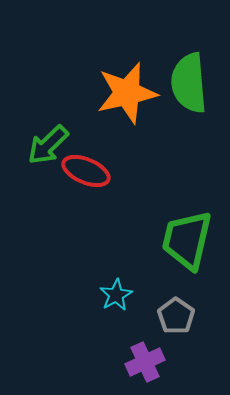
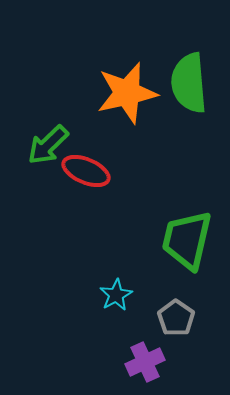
gray pentagon: moved 2 px down
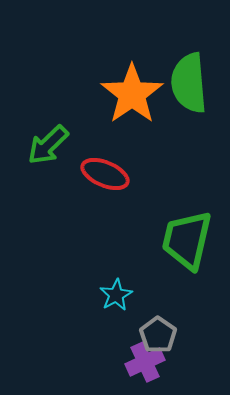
orange star: moved 5 px right, 1 px down; rotated 22 degrees counterclockwise
red ellipse: moved 19 px right, 3 px down
gray pentagon: moved 18 px left, 17 px down
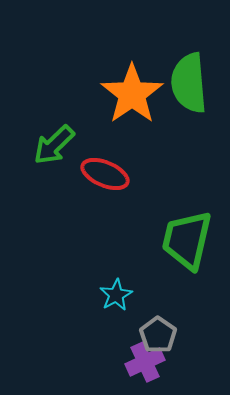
green arrow: moved 6 px right
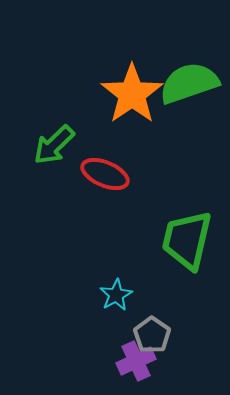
green semicircle: rotated 76 degrees clockwise
gray pentagon: moved 6 px left
purple cross: moved 9 px left, 1 px up
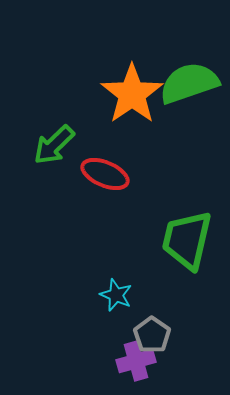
cyan star: rotated 20 degrees counterclockwise
purple cross: rotated 9 degrees clockwise
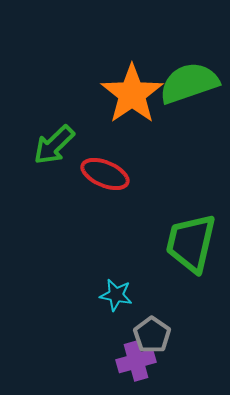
green trapezoid: moved 4 px right, 3 px down
cyan star: rotated 12 degrees counterclockwise
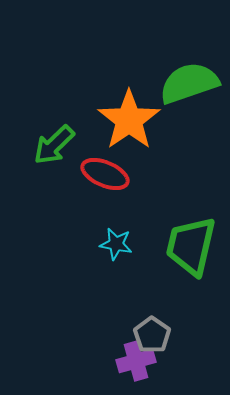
orange star: moved 3 px left, 26 px down
green trapezoid: moved 3 px down
cyan star: moved 51 px up
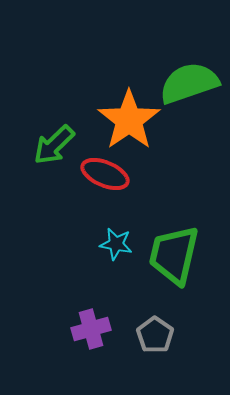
green trapezoid: moved 17 px left, 9 px down
gray pentagon: moved 3 px right
purple cross: moved 45 px left, 32 px up
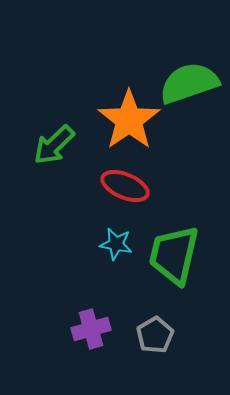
red ellipse: moved 20 px right, 12 px down
gray pentagon: rotated 6 degrees clockwise
